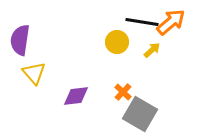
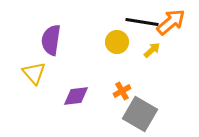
purple semicircle: moved 31 px right
orange cross: moved 1 px left, 1 px up; rotated 18 degrees clockwise
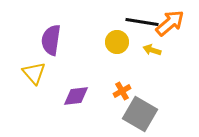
orange arrow: moved 1 px left, 1 px down
yellow arrow: rotated 120 degrees counterclockwise
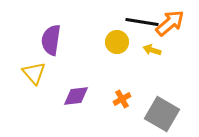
orange cross: moved 8 px down
gray square: moved 22 px right
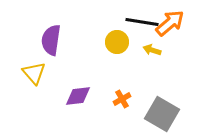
purple diamond: moved 2 px right
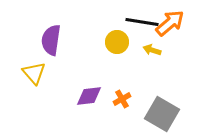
purple diamond: moved 11 px right
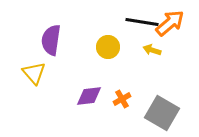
yellow circle: moved 9 px left, 5 px down
gray square: moved 1 px up
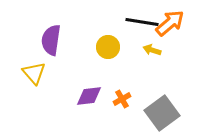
gray square: rotated 24 degrees clockwise
